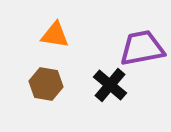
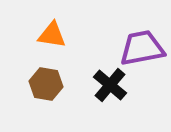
orange triangle: moved 3 px left
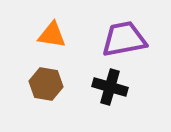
purple trapezoid: moved 18 px left, 9 px up
black cross: moved 2 px down; rotated 24 degrees counterclockwise
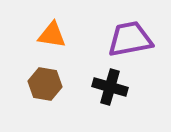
purple trapezoid: moved 6 px right
brown hexagon: moved 1 px left
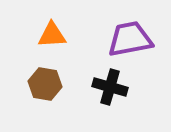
orange triangle: rotated 12 degrees counterclockwise
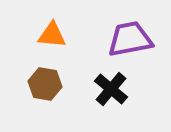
orange triangle: rotated 8 degrees clockwise
black cross: moved 1 px right, 2 px down; rotated 24 degrees clockwise
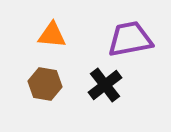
black cross: moved 6 px left, 4 px up; rotated 12 degrees clockwise
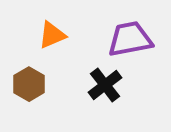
orange triangle: rotated 28 degrees counterclockwise
brown hexagon: moved 16 px left; rotated 20 degrees clockwise
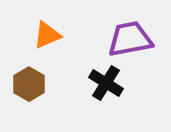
orange triangle: moved 5 px left
black cross: moved 1 px right, 2 px up; rotated 20 degrees counterclockwise
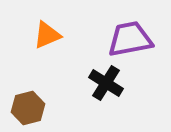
brown hexagon: moved 1 px left, 24 px down; rotated 16 degrees clockwise
